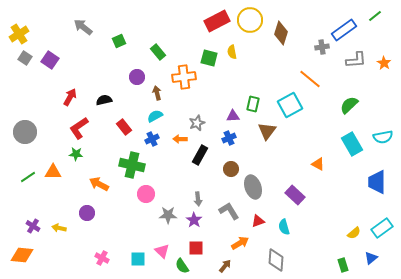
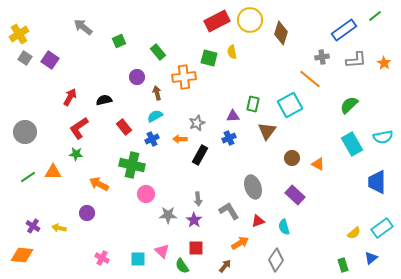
gray cross at (322, 47): moved 10 px down
brown circle at (231, 169): moved 61 px right, 11 px up
gray diamond at (276, 260): rotated 30 degrees clockwise
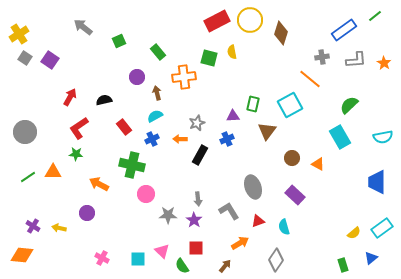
blue cross at (229, 138): moved 2 px left, 1 px down
cyan rectangle at (352, 144): moved 12 px left, 7 px up
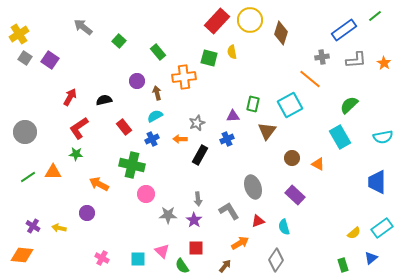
red rectangle at (217, 21): rotated 20 degrees counterclockwise
green square at (119, 41): rotated 24 degrees counterclockwise
purple circle at (137, 77): moved 4 px down
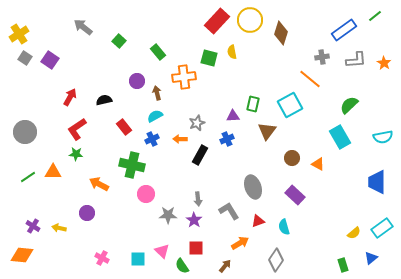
red L-shape at (79, 128): moved 2 px left, 1 px down
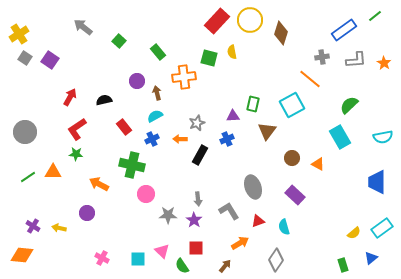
cyan square at (290, 105): moved 2 px right
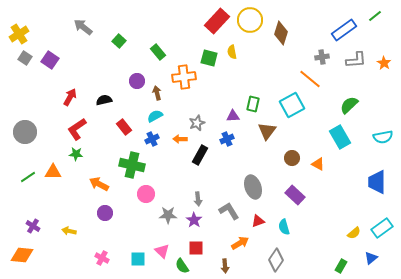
purple circle at (87, 213): moved 18 px right
yellow arrow at (59, 228): moved 10 px right, 3 px down
green rectangle at (343, 265): moved 2 px left, 1 px down; rotated 48 degrees clockwise
brown arrow at (225, 266): rotated 136 degrees clockwise
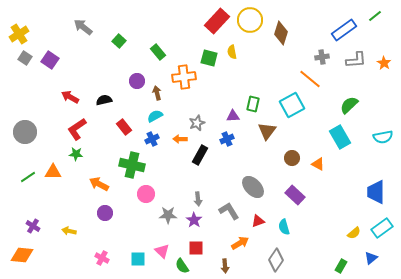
red arrow at (70, 97): rotated 90 degrees counterclockwise
blue trapezoid at (377, 182): moved 1 px left, 10 px down
gray ellipse at (253, 187): rotated 25 degrees counterclockwise
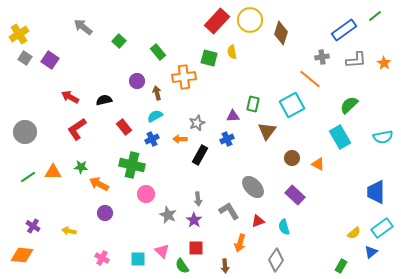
green star at (76, 154): moved 5 px right, 13 px down
gray star at (168, 215): rotated 24 degrees clockwise
orange arrow at (240, 243): rotated 138 degrees clockwise
blue triangle at (371, 258): moved 6 px up
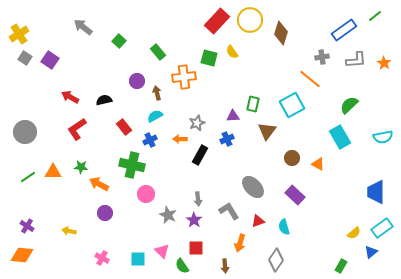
yellow semicircle at (232, 52): rotated 24 degrees counterclockwise
blue cross at (152, 139): moved 2 px left, 1 px down
purple cross at (33, 226): moved 6 px left
